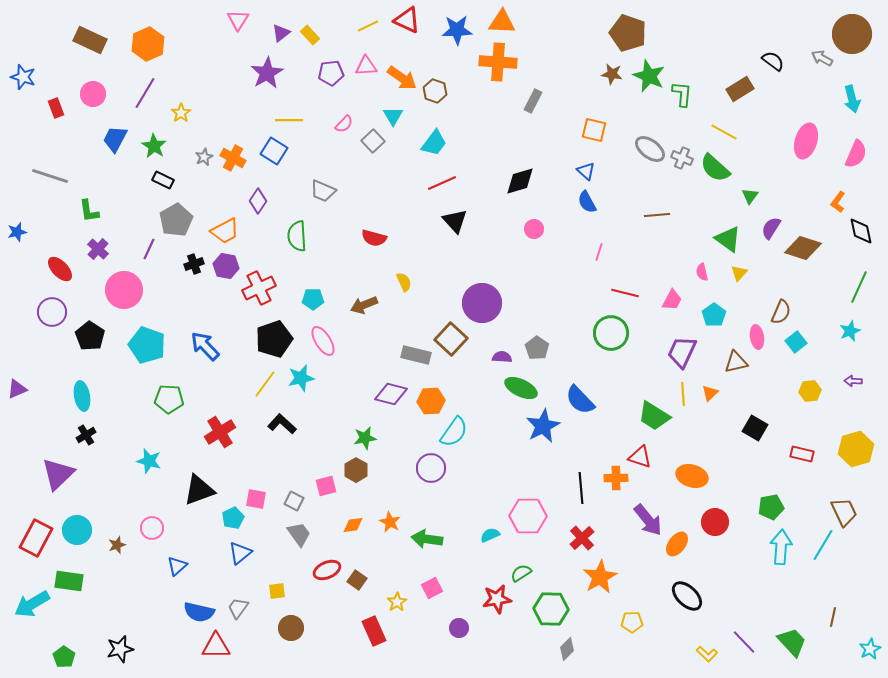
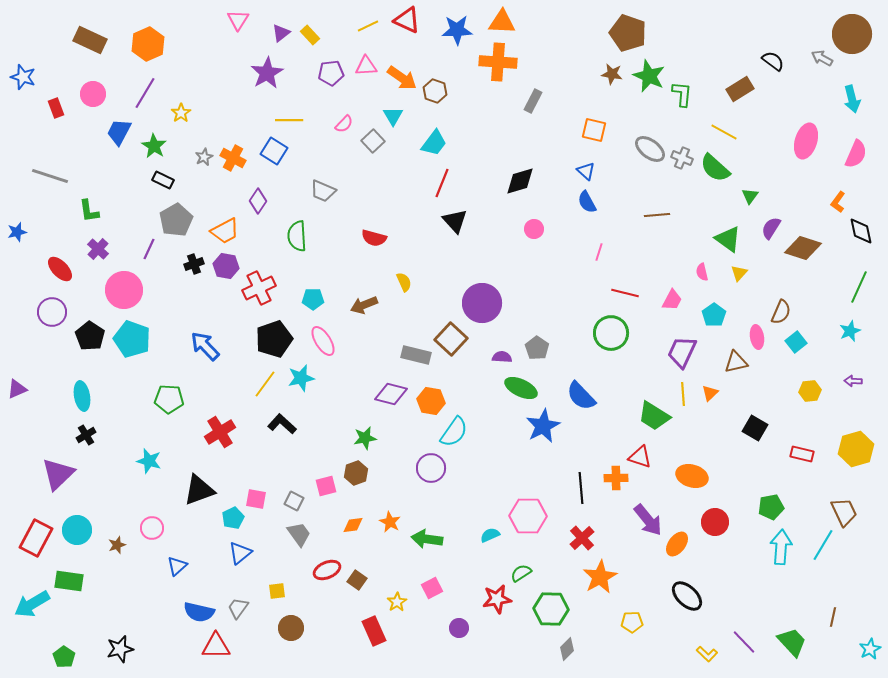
blue trapezoid at (115, 139): moved 4 px right, 7 px up
red line at (442, 183): rotated 44 degrees counterclockwise
cyan pentagon at (147, 345): moved 15 px left, 6 px up
blue semicircle at (580, 400): moved 1 px right, 4 px up
orange hexagon at (431, 401): rotated 12 degrees clockwise
brown hexagon at (356, 470): moved 3 px down; rotated 10 degrees clockwise
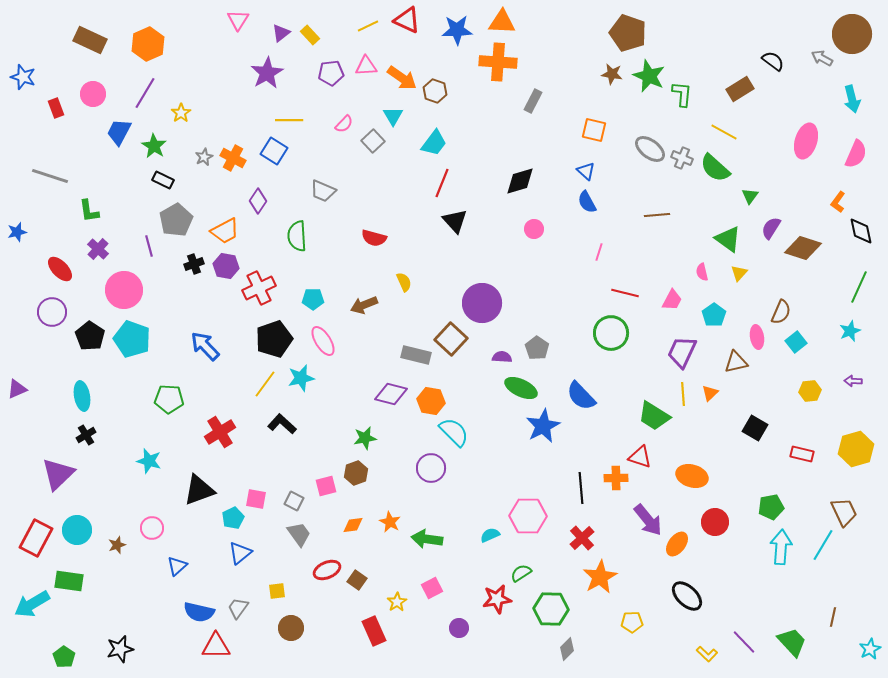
purple line at (149, 249): moved 3 px up; rotated 40 degrees counterclockwise
cyan semicircle at (454, 432): rotated 80 degrees counterclockwise
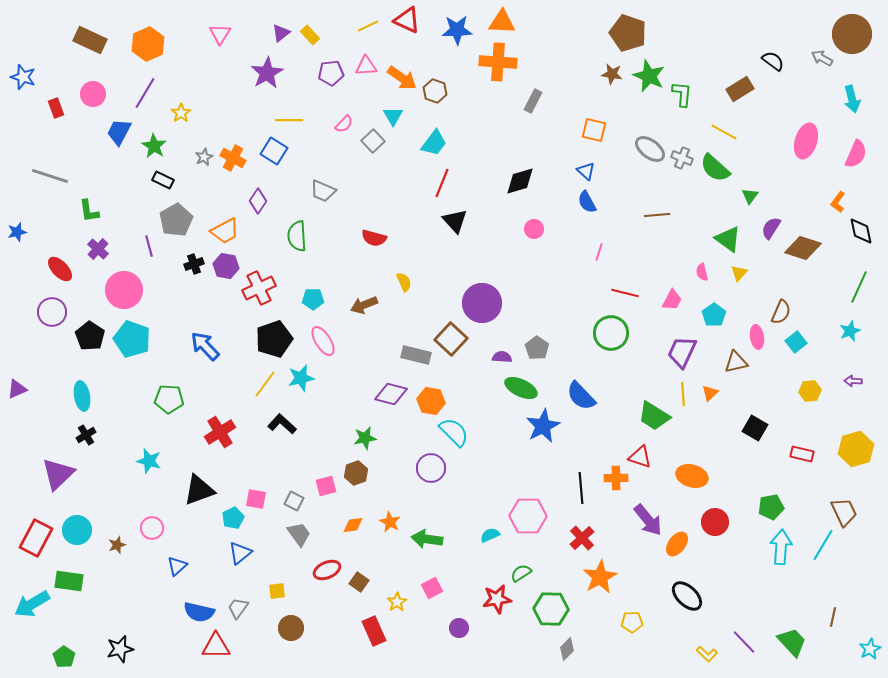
pink triangle at (238, 20): moved 18 px left, 14 px down
brown square at (357, 580): moved 2 px right, 2 px down
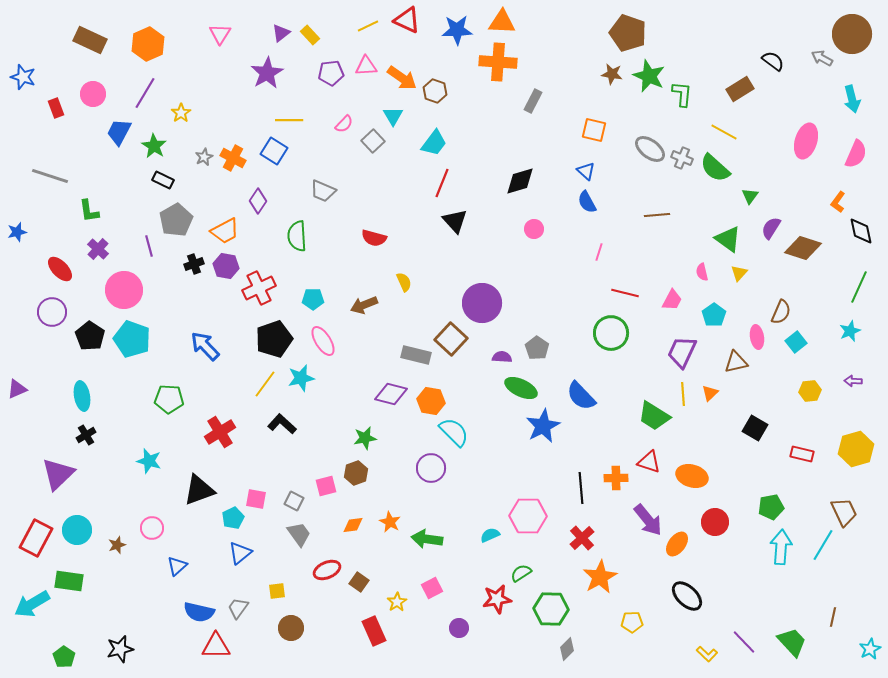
red triangle at (640, 457): moved 9 px right, 5 px down
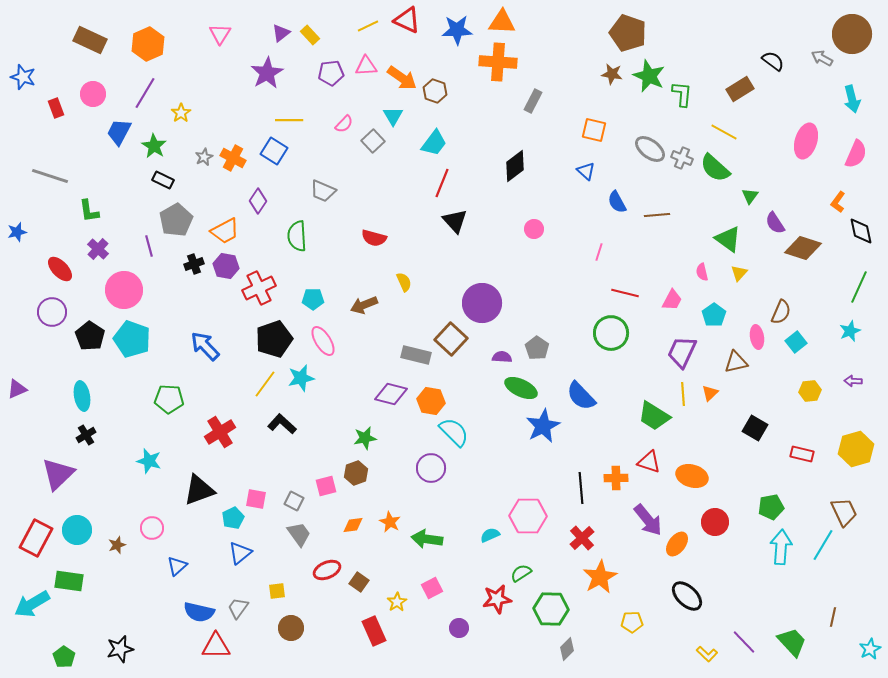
black diamond at (520, 181): moved 5 px left, 15 px up; rotated 20 degrees counterclockwise
blue semicircle at (587, 202): moved 30 px right
purple semicircle at (771, 228): moved 4 px right, 5 px up; rotated 65 degrees counterclockwise
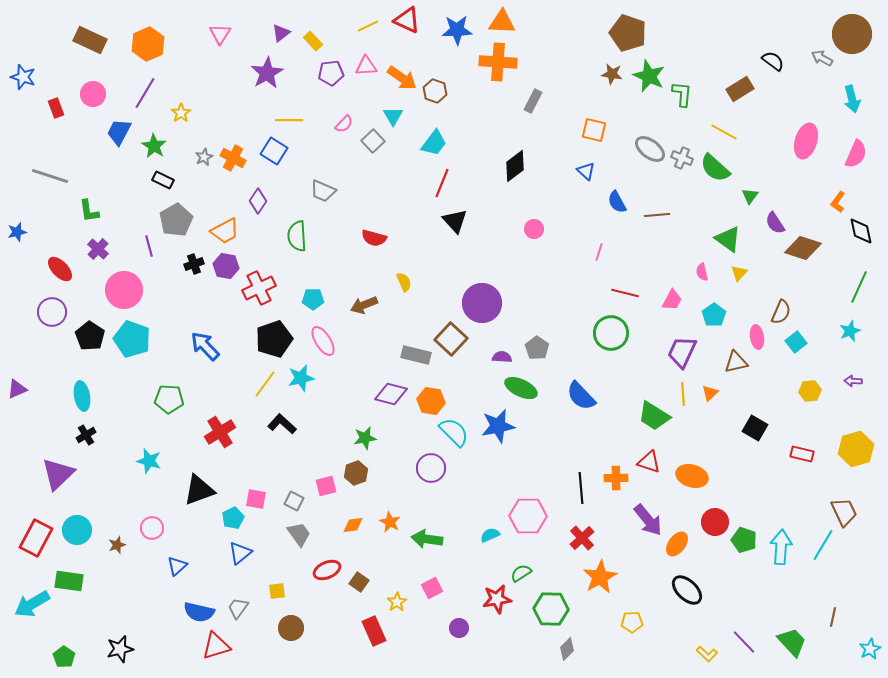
yellow rectangle at (310, 35): moved 3 px right, 6 px down
blue star at (543, 426): moved 45 px left; rotated 16 degrees clockwise
green pentagon at (771, 507): moved 27 px left, 33 px down; rotated 30 degrees clockwise
black ellipse at (687, 596): moved 6 px up
red triangle at (216, 646): rotated 16 degrees counterclockwise
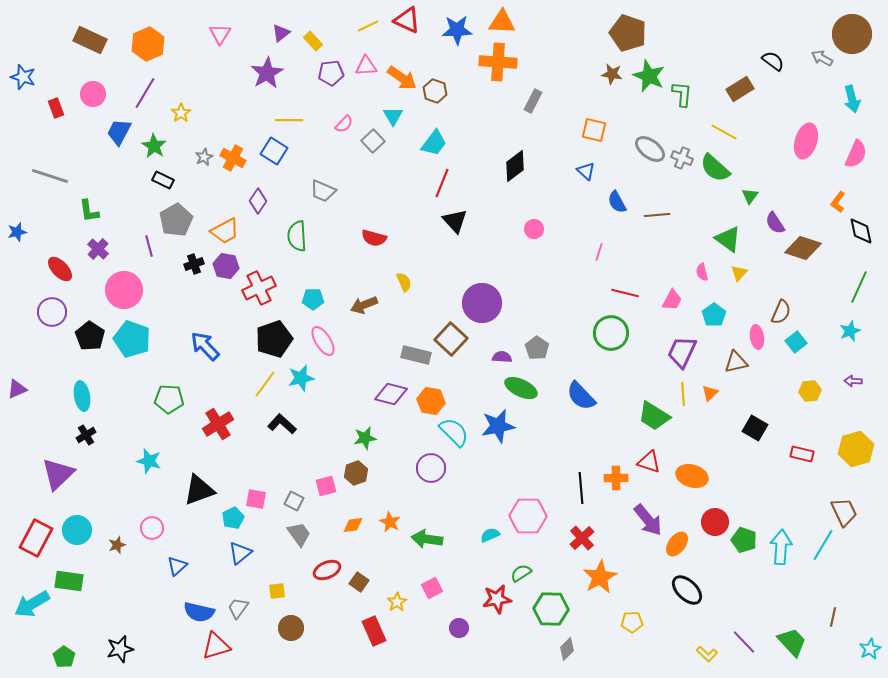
red cross at (220, 432): moved 2 px left, 8 px up
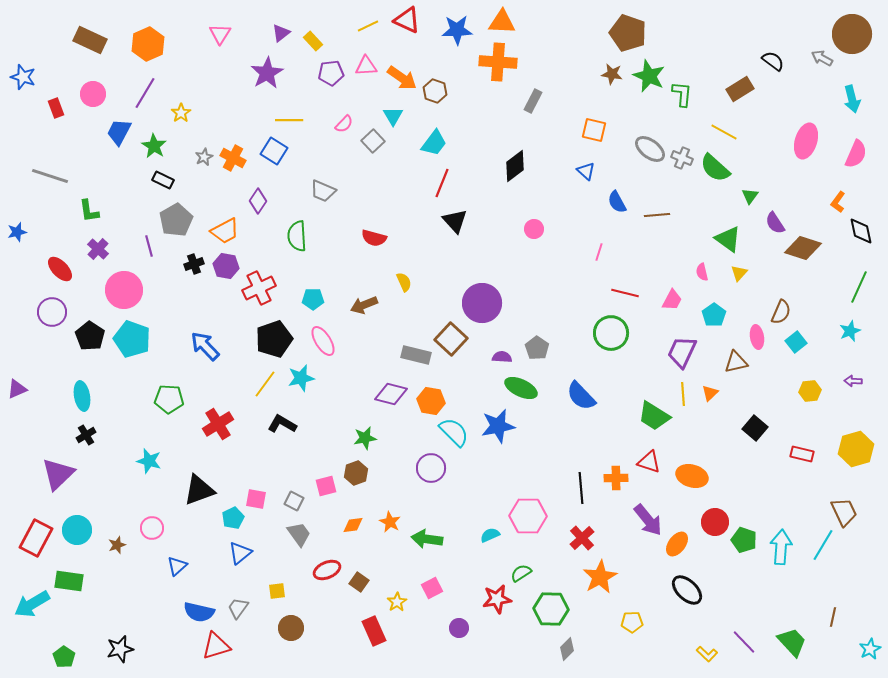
black L-shape at (282, 424): rotated 12 degrees counterclockwise
black square at (755, 428): rotated 10 degrees clockwise
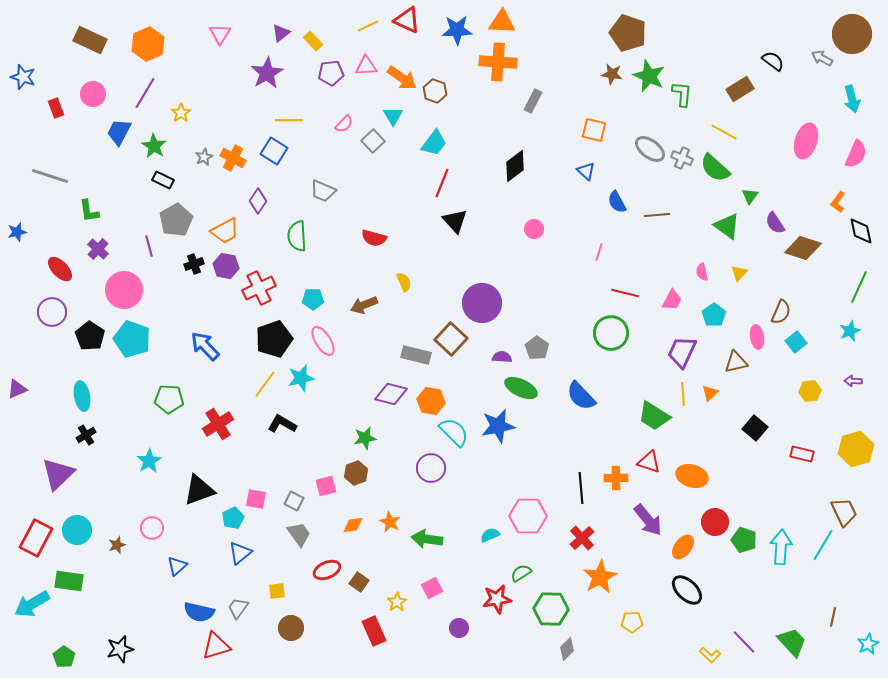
green triangle at (728, 239): moved 1 px left, 13 px up
cyan star at (149, 461): rotated 25 degrees clockwise
orange ellipse at (677, 544): moved 6 px right, 3 px down
cyan star at (870, 649): moved 2 px left, 5 px up
yellow L-shape at (707, 654): moved 3 px right, 1 px down
